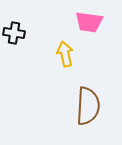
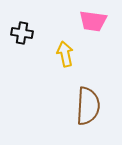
pink trapezoid: moved 4 px right, 1 px up
black cross: moved 8 px right
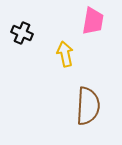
pink trapezoid: rotated 88 degrees counterclockwise
black cross: rotated 15 degrees clockwise
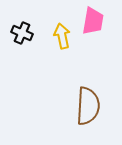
yellow arrow: moved 3 px left, 18 px up
